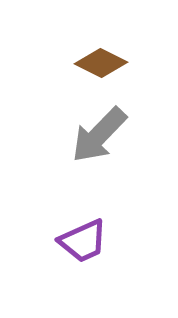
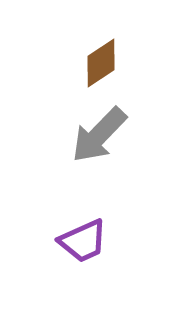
brown diamond: rotated 60 degrees counterclockwise
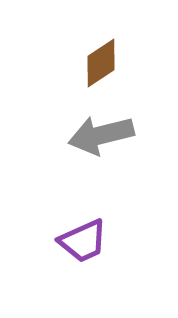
gray arrow: moved 2 px right; rotated 32 degrees clockwise
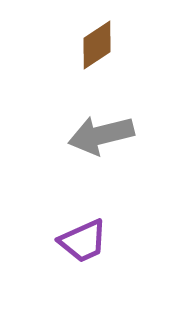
brown diamond: moved 4 px left, 18 px up
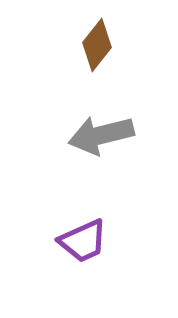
brown diamond: rotated 18 degrees counterclockwise
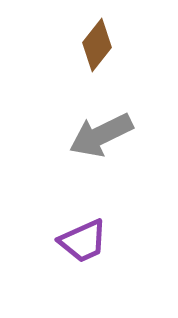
gray arrow: rotated 12 degrees counterclockwise
